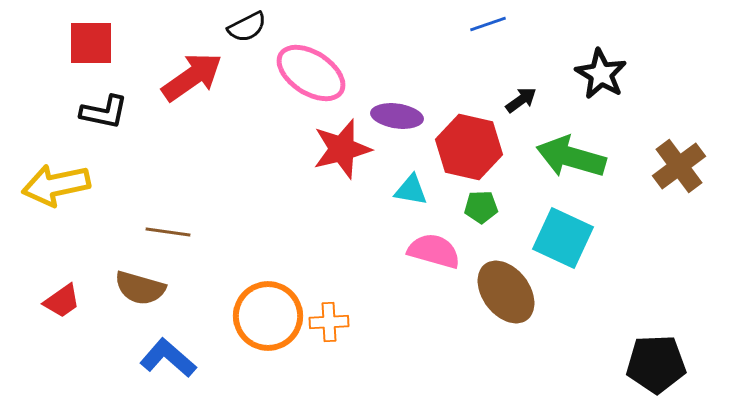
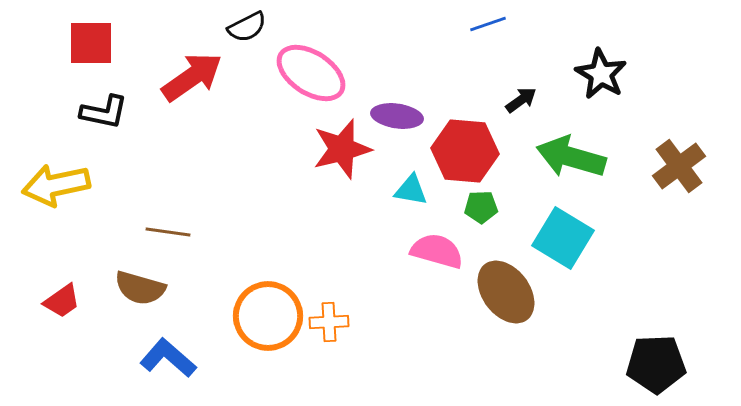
red hexagon: moved 4 px left, 4 px down; rotated 8 degrees counterclockwise
cyan square: rotated 6 degrees clockwise
pink semicircle: moved 3 px right
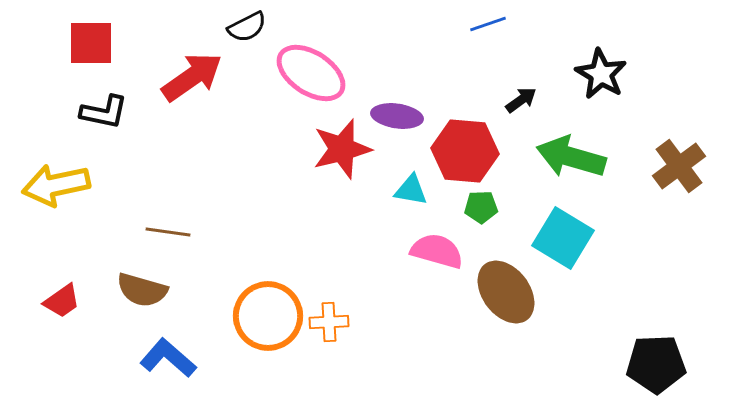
brown semicircle: moved 2 px right, 2 px down
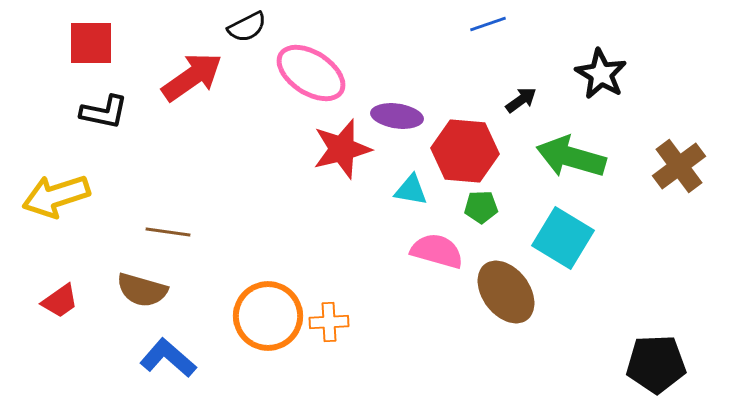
yellow arrow: moved 11 px down; rotated 6 degrees counterclockwise
red trapezoid: moved 2 px left
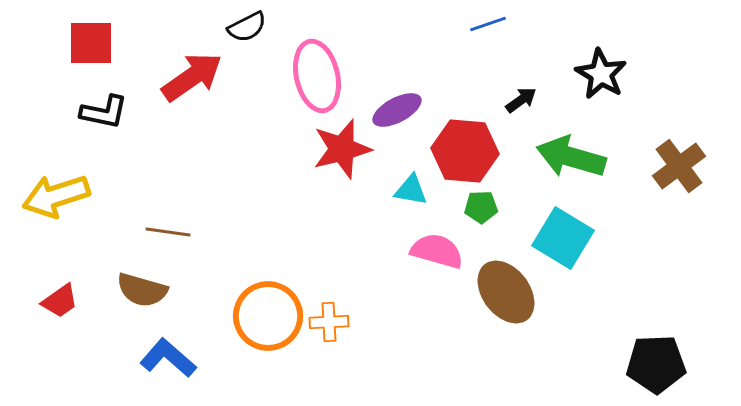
pink ellipse: moved 6 px right, 3 px down; rotated 44 degrees clockwise
purple ellipse: moved 6 px up; rotated 36 degrees counterclockwise
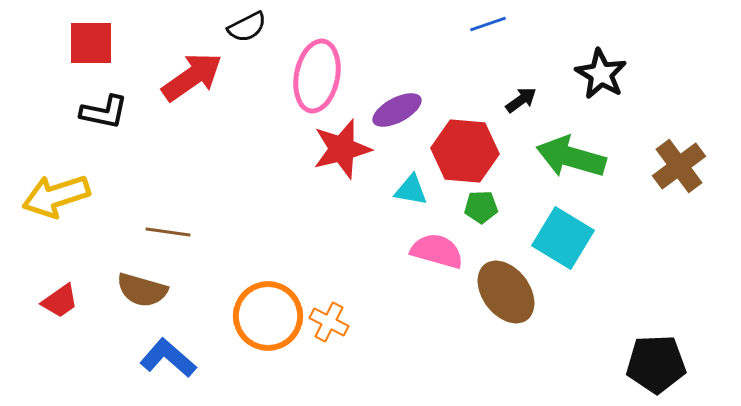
pink ellipse: rotated 24 degrees clockwise
orange cross: rotated 30 degrees clockwise
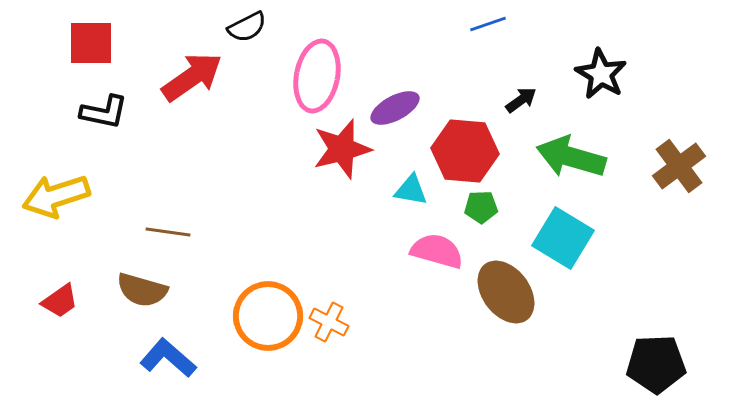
purple ellipse: moved 2 px left, 2 px up
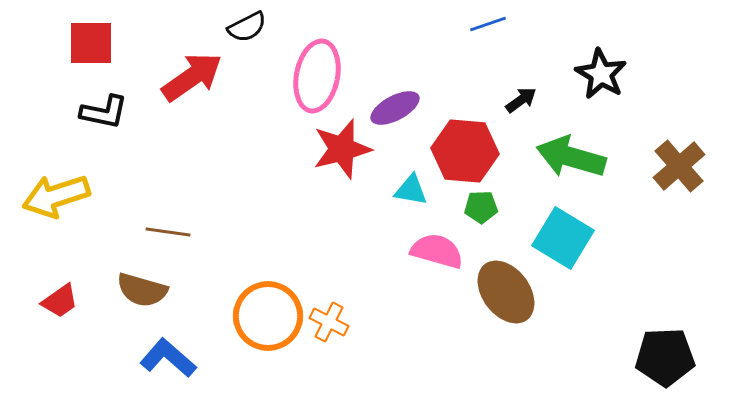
brown cross: rotated 4 degrees counterclockwise
black pentagon: moved 9 px right, 7 px up
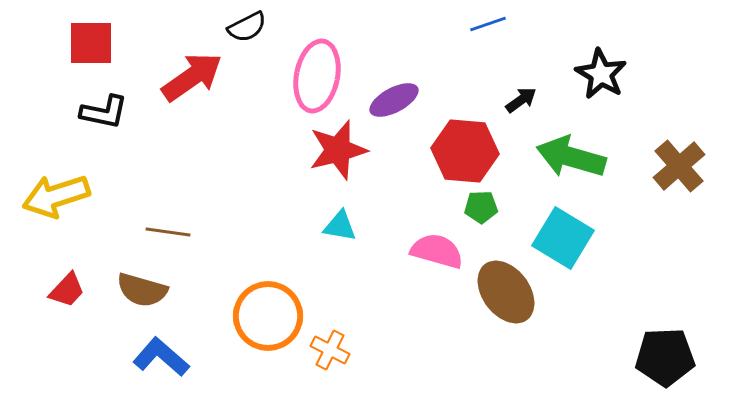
purple ellipse: moved 1 px left, 8 px up
red star: moved 4 px left, 1 px down
cyan triangle: moved 71 px left, 36 px down
red trapezoid: moved 7 px right, 11 px up; rotated 12 degrees counterclockwise
orange cross: moved 1 px right, 28 px down
blue L-shape: moved 7 px left, 1 px up
